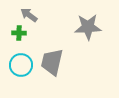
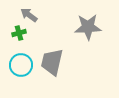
green cross: rotated 16 degrees counterclockwise
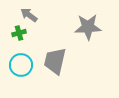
gray trapezoid: moved 3 px right, 1 px up
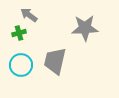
gray star: moved 3 px left, 1 px down
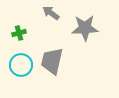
gray arrow: moved 22 px right, 2 px up
gray trapezoid: moved 3 px left
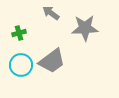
gray trapezoid: rotated 140 degrees counterclockwise
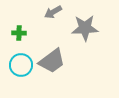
gray arrow: moved 2 px right, 1 px up; rotated 66 degrees counterclockwise
green cross: rotated 16 degrees clockwise
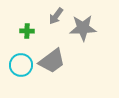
gray arrow: moved 3 px right, 4 px down; rotated 24 degrees counterclockwise
gray star: moved 2 px left
green cross: moved 8 px right, 2 px up
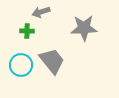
gray arrow: moved 15 px left, 4 px up; rotated 36 degrees clockwise
gray star: moved 1 px right
gray trapezoid: rotated 92 degrees counterclockwise
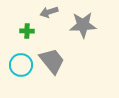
gray arrow: moved 8 px right
gray star: moved 1 px left, 3 px up
